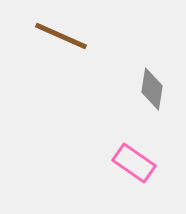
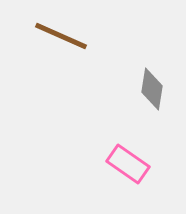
pink rectangle: moved 6 px left, 1 px down
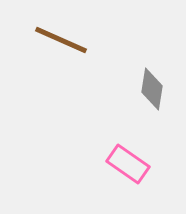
brown line: moved 4 px down
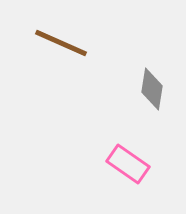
brown line: moved 3 px down
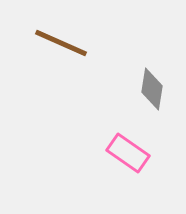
pink rectangle: moved 11 px up
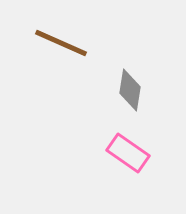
gray diamond: moved 22 px left, 1 px down
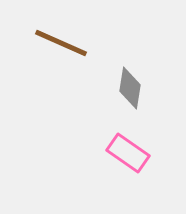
gray diamond: moved 2 px up
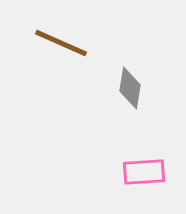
pink rectangle: moved 16 px right, 19 px down; rotated 39 degrees counterclockwise
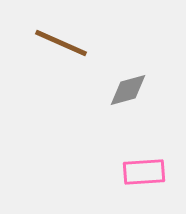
gray diamond: moved 2 px left, 2 px down; rotated 66 degrees clockwise
